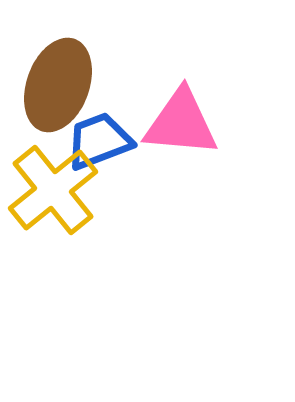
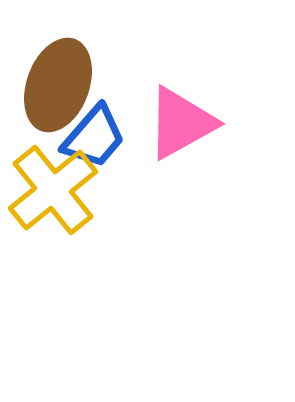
pink triangle: rotated 34 degrees counterclockwise
blue trapezoid: moved 5 px left, 4 px up; rotated 152 degrees clockwise
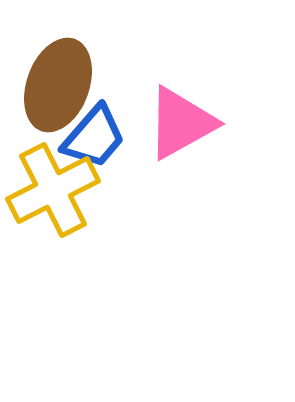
yellow cross: rotated 12 degrees clockwise
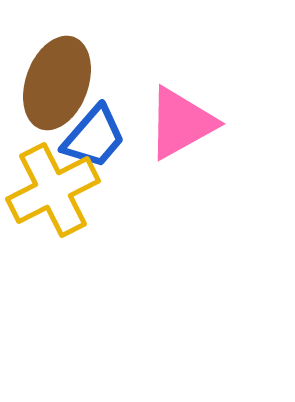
brown ellipse: moved 1 px left, 2 px up
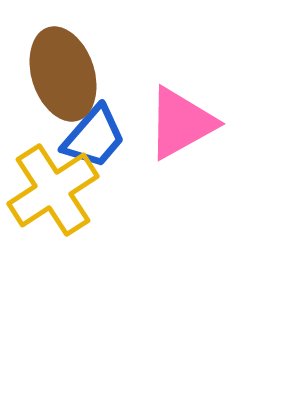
brown ellipse: moved 6 px right, 9 px up; rotated 38 degrees counterclockwise
yellow cross: rotated 6 degrees counterclockwise
